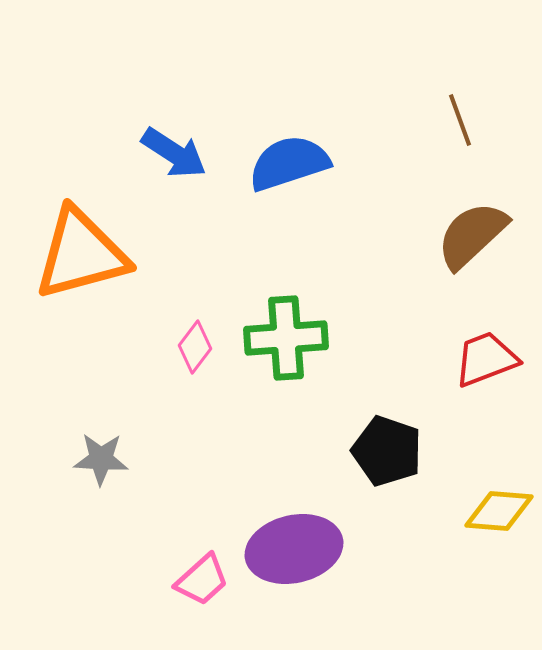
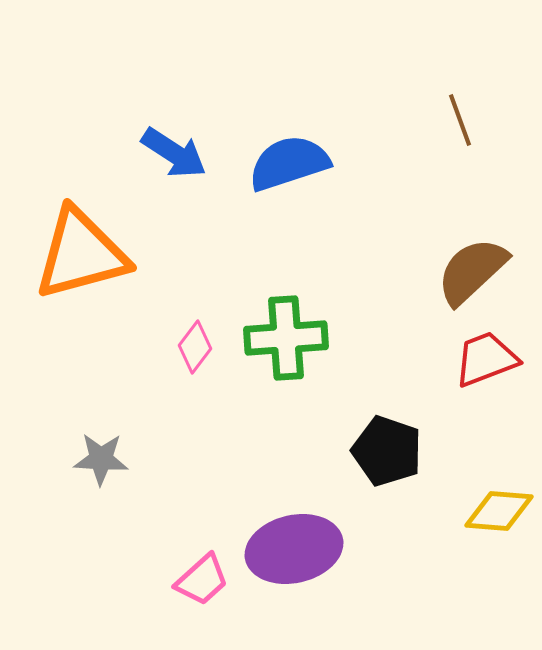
brown semicircle: moved 36 px down
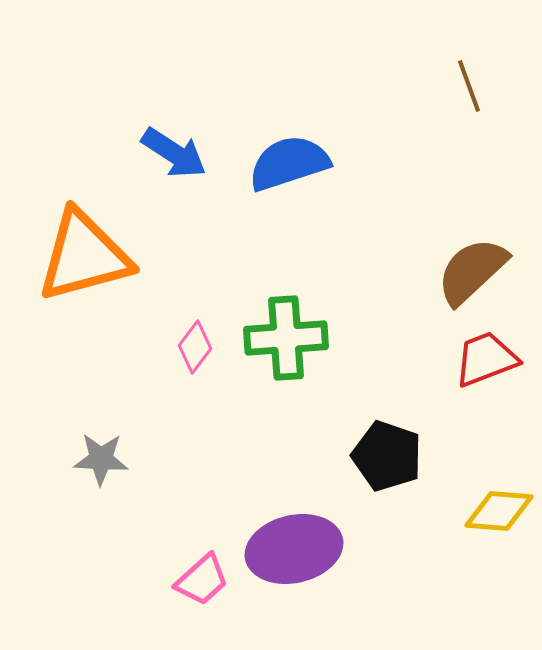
brown line: moved 9 px right, 34 px up
orange triangle: moved 3 px right, 2 px down
black pentagon: moved 5 px down
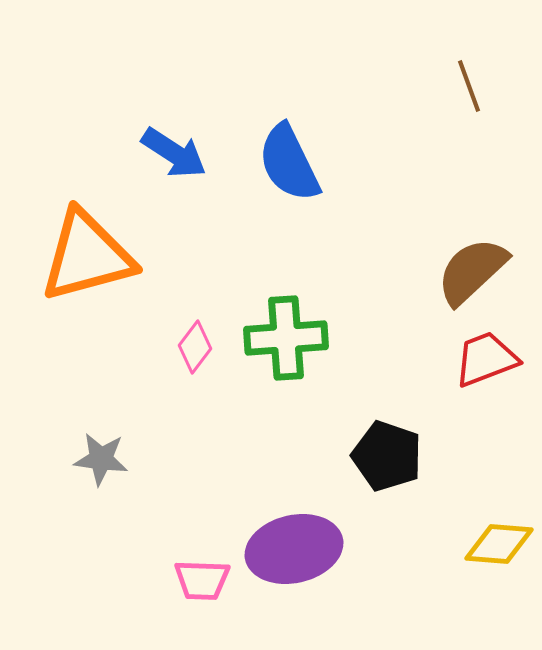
blue semicircle: rotated 98 degrees counterclockwise
orange triangle: moved 3 px right
gray star: rotated 4 degrees clockwise
yellow diamond: moved 33 px down
pink trapezoid: rotated 44 degrees clockwise
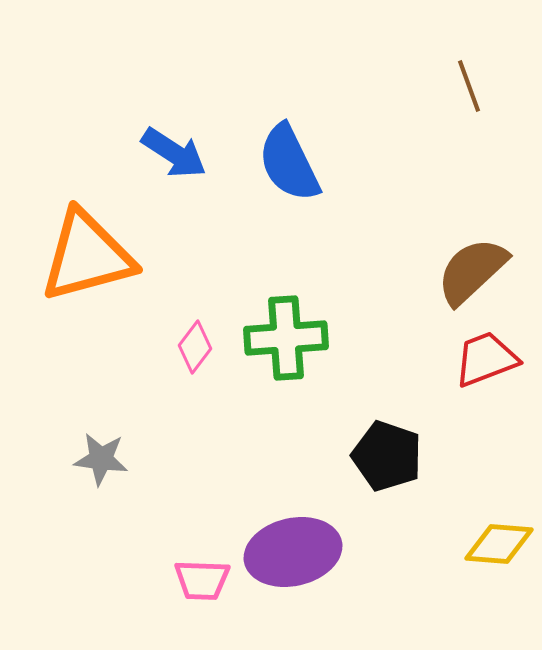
purple ellipse: moved 1 px left, 3 px down
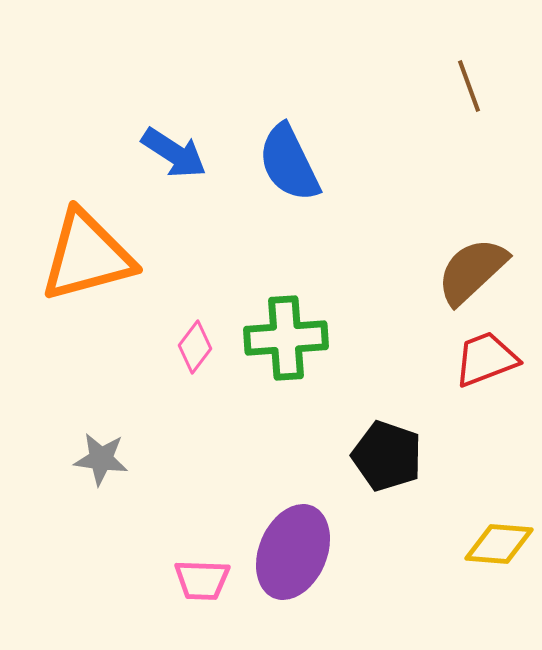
purple ellipse: rotated 54 degrees counterclockwise
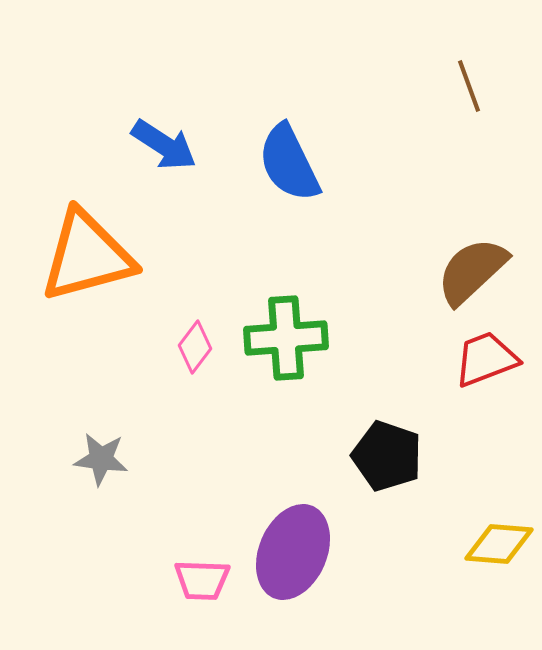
blue arrow: moved 10 px left, 8 px up
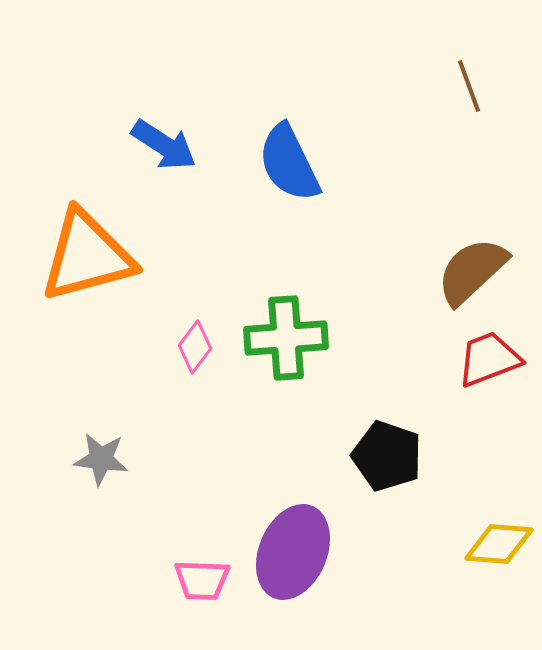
red trapezoid: moved 3 px right
